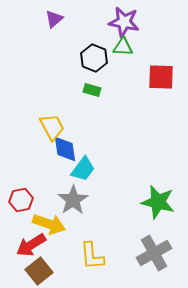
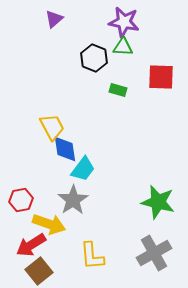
green rectangle: moved 26 px right
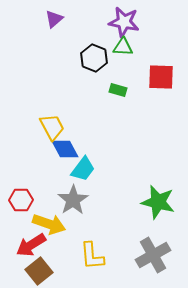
blue diamond: rotated 20 degrees counterclockwise
red hexagon: rotated 10 degrees clockwise
gray cross: moved 1 px left, 2 px down
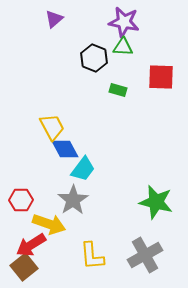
green star: moved 2 px left
gray cross: moved 8 px left
brown square: moved 15 px left, 4 px up
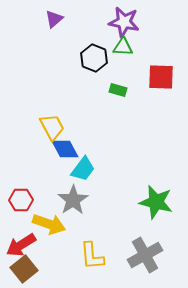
red arrow: moved 10 px left
brown square: moved 2 px down
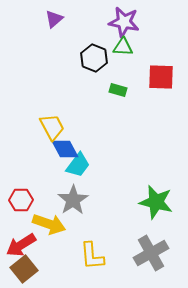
cyan trapezoid: moved 5 px left, 4 px up
gray cross: moved 6 px right, 2 px up
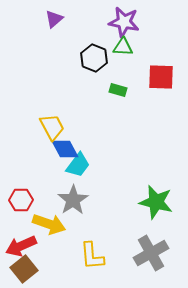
red arrow: moved 1 px down; rotated 8 degrees clockwise
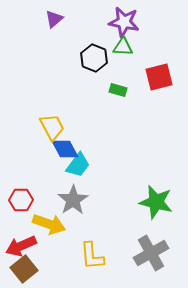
red square: moved 2 px left; rotated 16 degrees counterclockwise
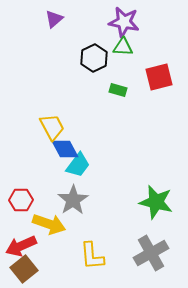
black hexagon: rotated 12 degrees clockwise
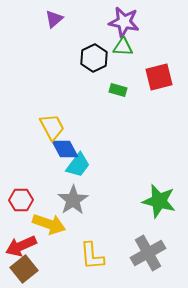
green star: moved 3 px right, 1 px up
gray cross: moved 3 px left
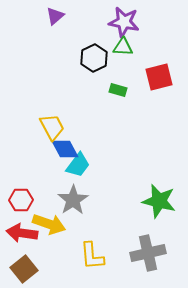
purple triangle: moved 1 px right, 3 px up
red arrow: moved 1 px right, 13 px up; rotated 32 degrees clockwise
gray cross: rotated 16 degrees clockwise
